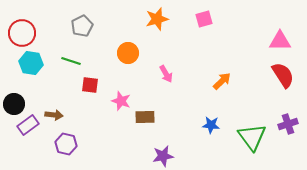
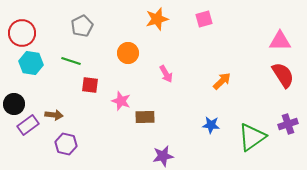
green triangle: rotated 32 degrees clockwise
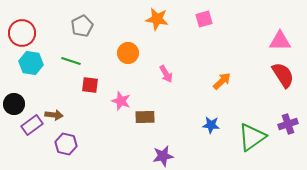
orange star: rotated 25 degrees clockwise
purple rectangle: moved 4 px right
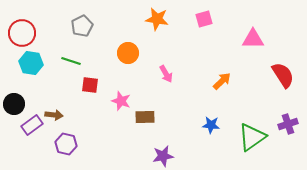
pink triangle: moved 27 px left, 2 px up
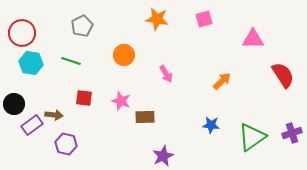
orange circle: moved 4 px left, 2 px down
red square: moved 6 px left, 13 px down
purple cross: moved 4 px right, 9 px down
purple star: rotated 15 degrees counterclockwise
